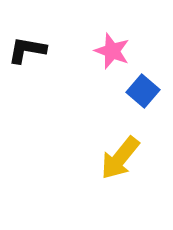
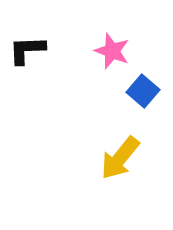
black L-shape: rotated 12 degrees counterclockwise
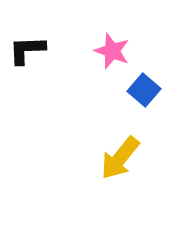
blue square: moved 1 px right, 1 px up
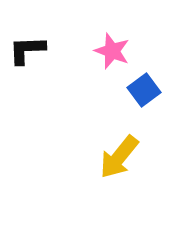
blue square: rotated 12 degrees clockwise
yellow arrow: moved 1 px left, 1 px up
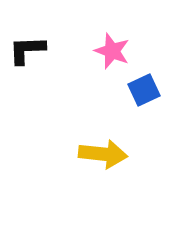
blue square: rotated 12 degrees clockwise
yellow arrow: moved 16 px left, 3 px up; rotated 123 degrees counterclockwise
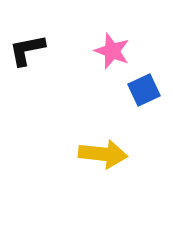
black L-shape: rotated 9 degrees counterclockwise
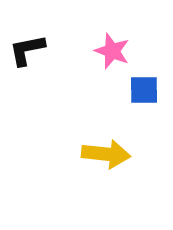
blue square: rotated 24 degrees clockwise
yellow arrow: moved 3 px right
